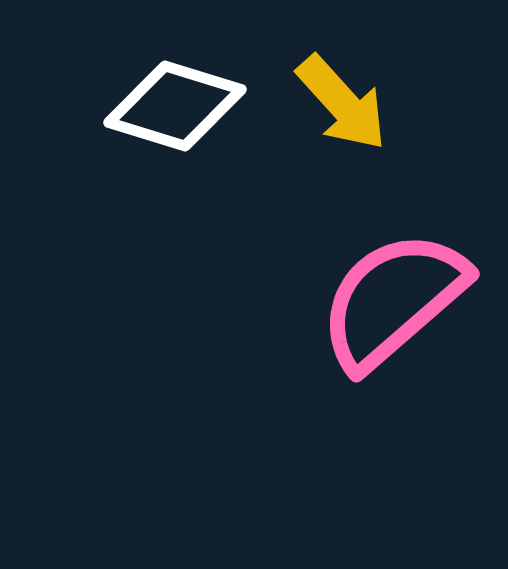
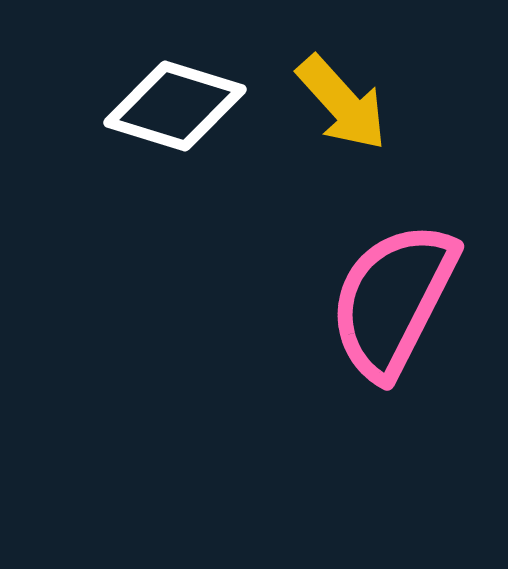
pink semicircle: rotated 22 degrees counterclockwise
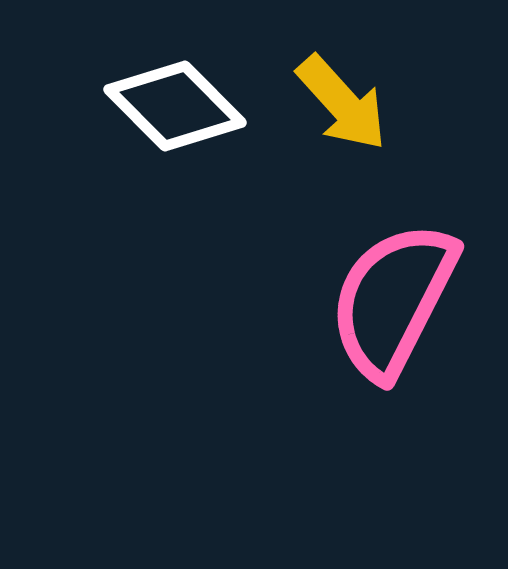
white diamond: rotated 28 degrees clockwise
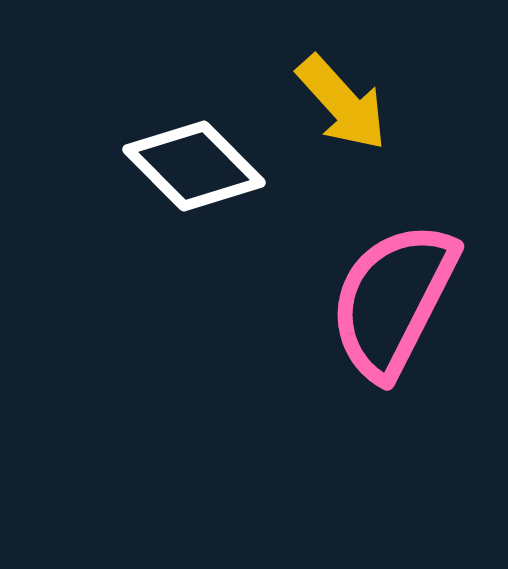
white diamond: moved 19 px right, 60 px down
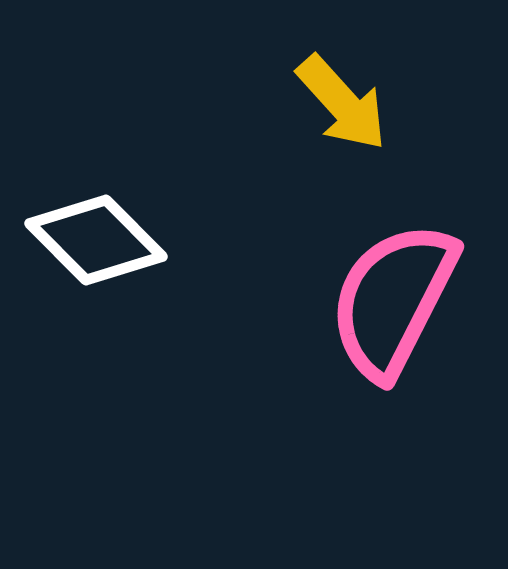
white diamond: moved 98 px left, 74 px down
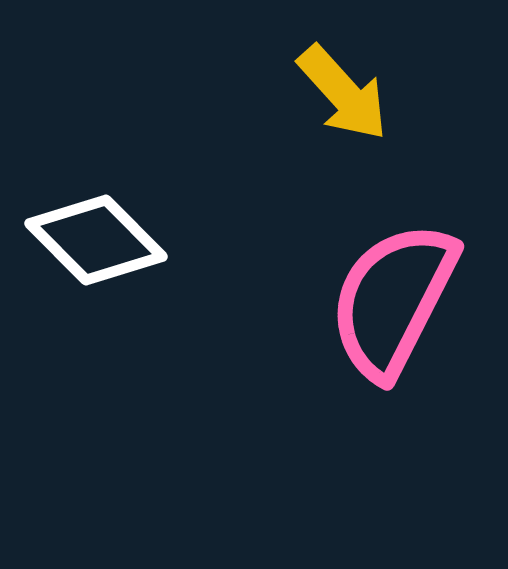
yellow arrow: moved 1 px right, 10 px up
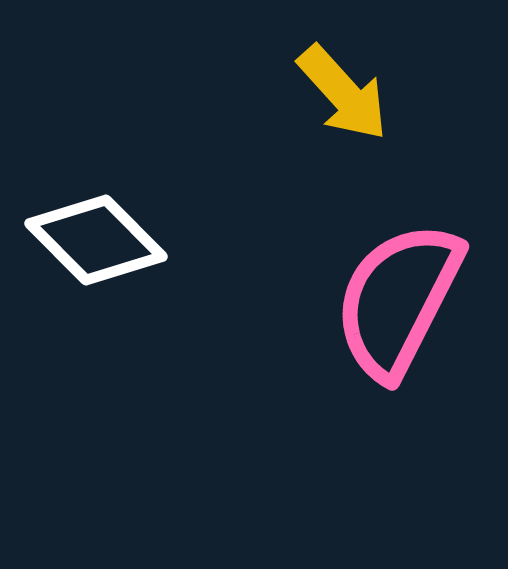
pink semicircle: moved 5 px right
